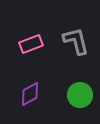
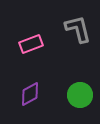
gray L-shape: moved 2 px right, 12 px up
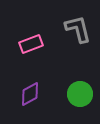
green circle: moved 1 px up
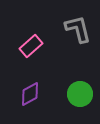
pink rectangle: moved 2 px down; rotated 20 degrees counterclockwise
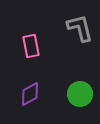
gray L-shape: moved 2 px right, 1 px up
pink rectangle: rotated 60 degrees counterclockwise
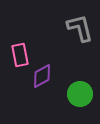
pink rectangle: moved 11 px left, 9 px down
purple diamond: moved 12 px right, 18 px up
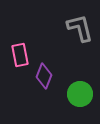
purple diamond: moved 2 px right; rotated 40 degrees counterclockwise
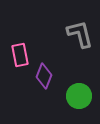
gray L-shape: moved 6 px down
green circle: moved 1 px left, 2 px down
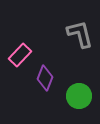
pink rectangle: rotated 55 degrees clockwise
purple diamond: moved 1 px right, 2 px down
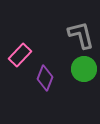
gray L-shape: moved 1 px right, 1 px down
green circle: moved 5 px right, 27 px up
